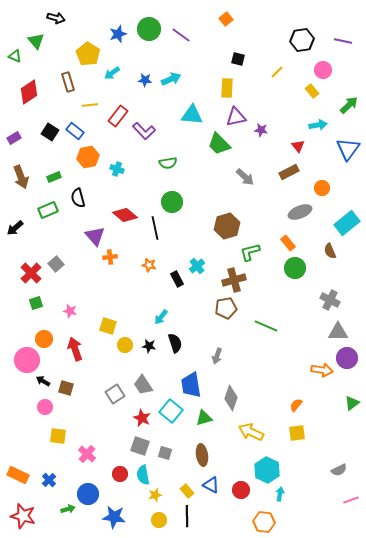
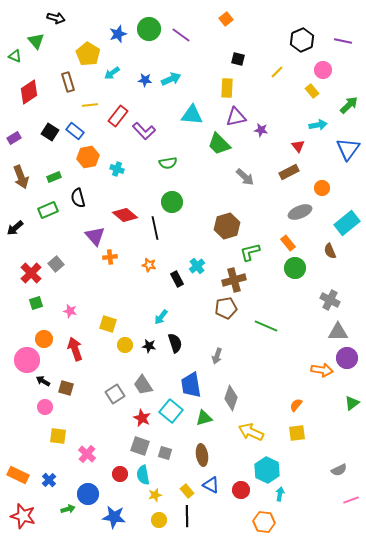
black hexagon at (302, 40): rotated 15 degrees counterclockwise
yellow square at (108, 326): moved 2 px up
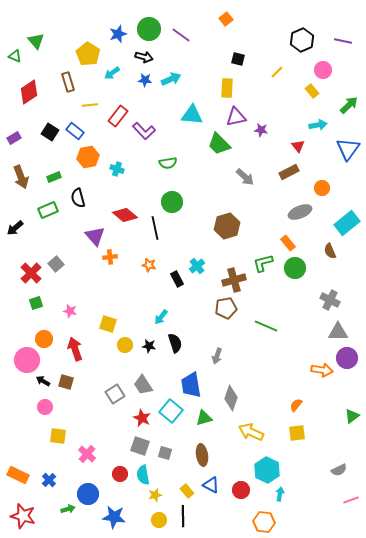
black arrow at (56, 18): moved 88 px right, 39 px down
green L-shape at (250, 252): moved 13 px right, 11 px down
brown square at (66, 388): moved 6 px up
green triangle at (352, 403): moved 13 px down
black line at (187, 516): moved 4 px left
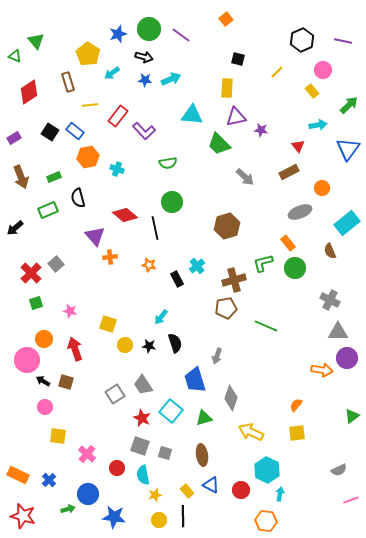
blue trapezoid at (191, 385): moved 4 px right, 5 px up; rotated 8 degrees counterclockwise
red circle at (120, 474): moved 3 px left, 6 px up
orange hexagon at (264, 522): moved 2 px right, 1 px up
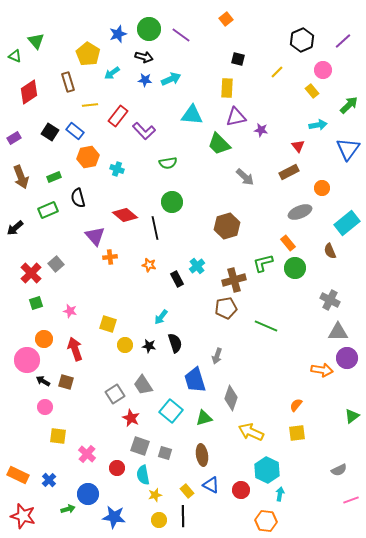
purple line at (343, 41): rotated 54 degrees counterclockwise
red star at (142, 418): moved 11 px left
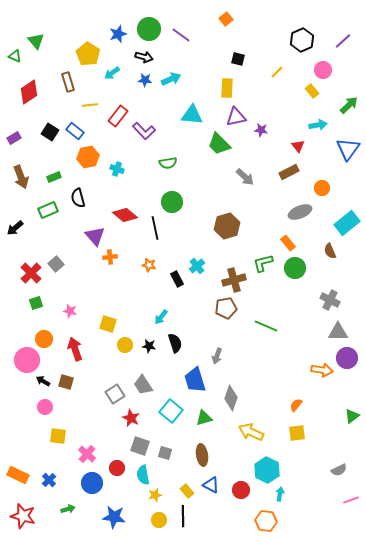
blue circle at (88, 494): moved 4 px right, 11 px up
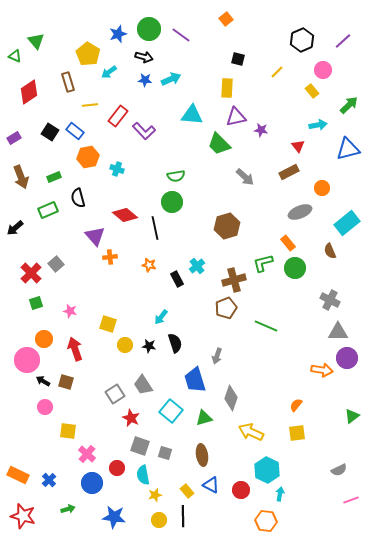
cyan arrow at (112, 73): moved 3 px left, 1 px up
blue triangle at (348, 149): rotated 40 degrees clockwise
green semicircle at (168, 163): moved 8 px right, 13 px down
brown pentagon at (226, 308): rotated 10 degrees counterclockwise
yellow square at (58, 436): moved 10 px right, 5 px up
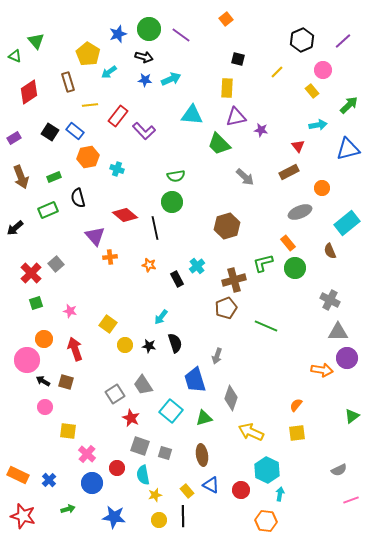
yellow square at (108, 324): rotated 18 degrees clockwise
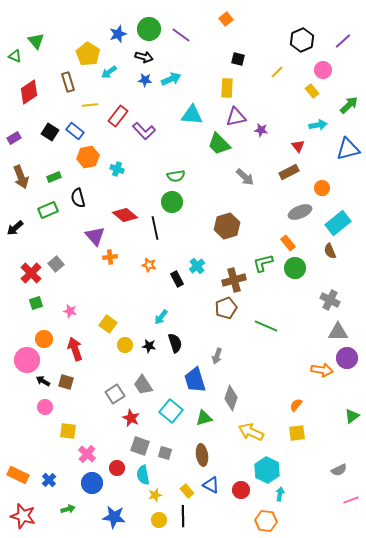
cyan rectangle at (347, 223): moved 9 px left
